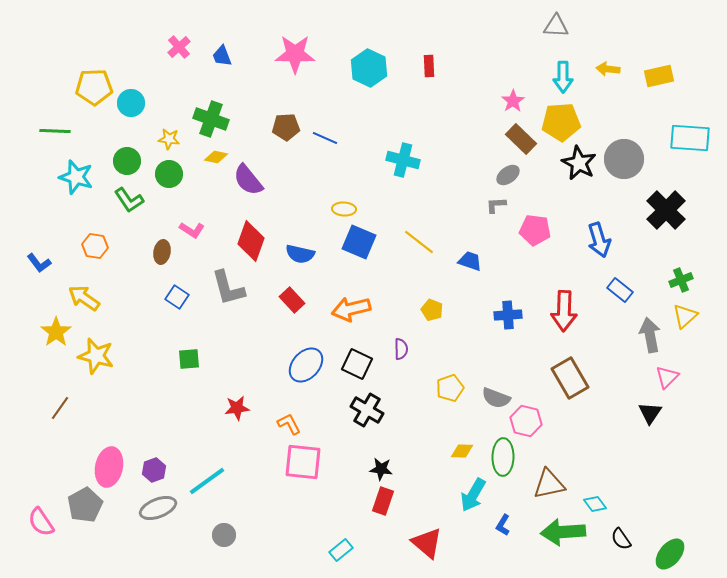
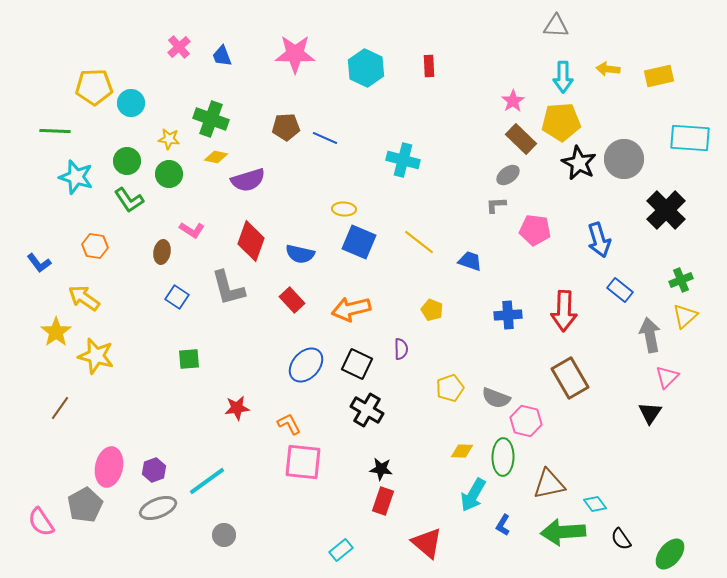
cyan hexagon at (369, 68): moved 3 px left
purple semicircle at (248, 180): rotated 68 degrees counterclockwise
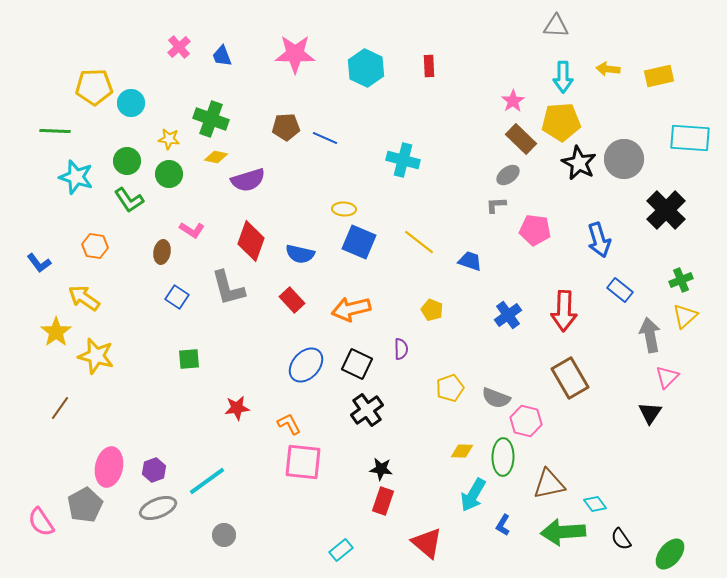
blue cross at (508, 315): rotated 32 degrees counterclockwise
black cross at (367, 410): rotated 24 degrees clockwise
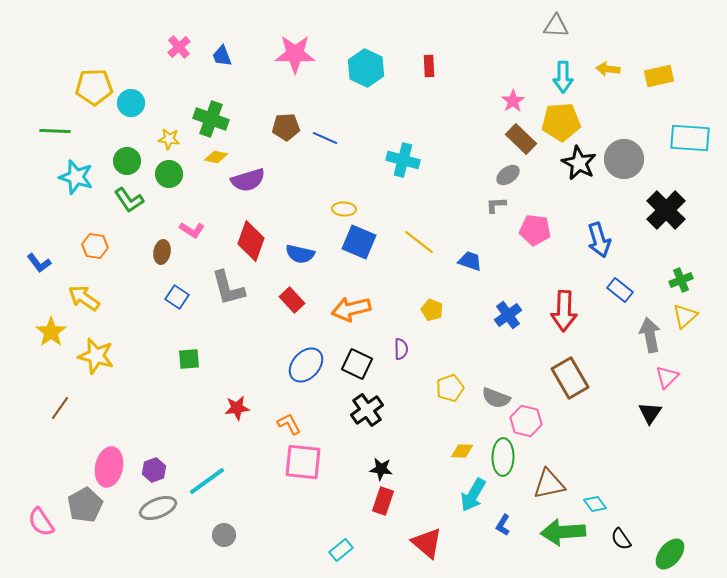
yellow star at (56, 332): moved 5 px left
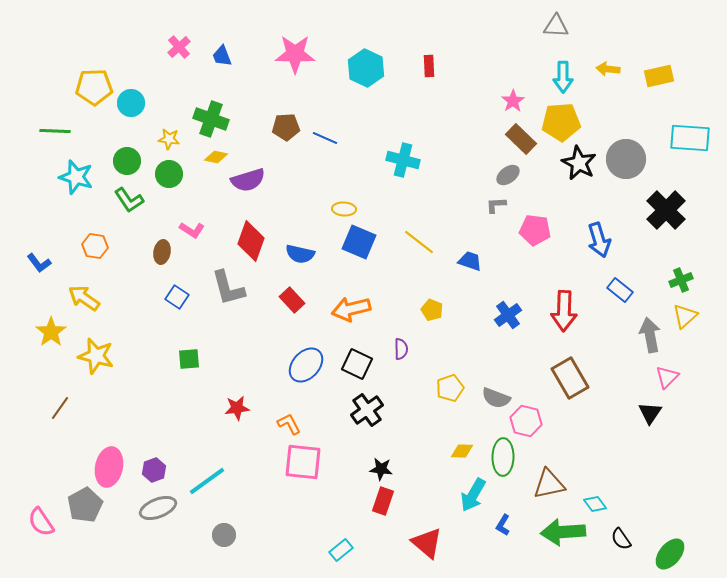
gray circle at (624, 159): moved 2 px right
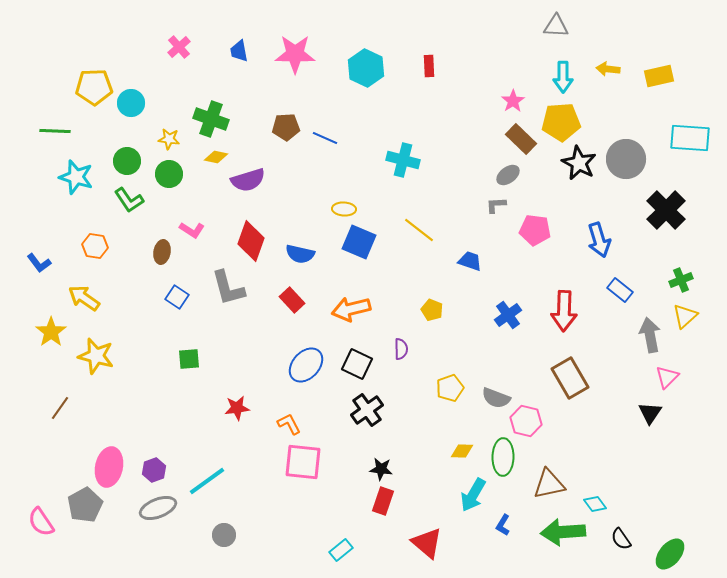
blue trapezoid at (222, 56): moved 17 px right, 5 px up; rotated 10 degrees clockwise
yellow line at (419, 242): moved 12 px up
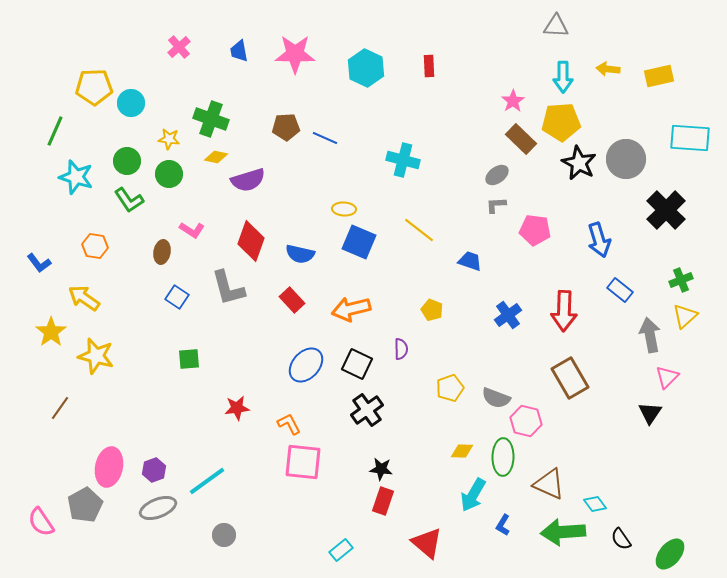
green line at (55, 131): rotated 68 degrees counterclockwise
gray ellipse at (508, 175): moved 11 px left
brown triangle at (549, 484): rotated 36 degrees clockwise
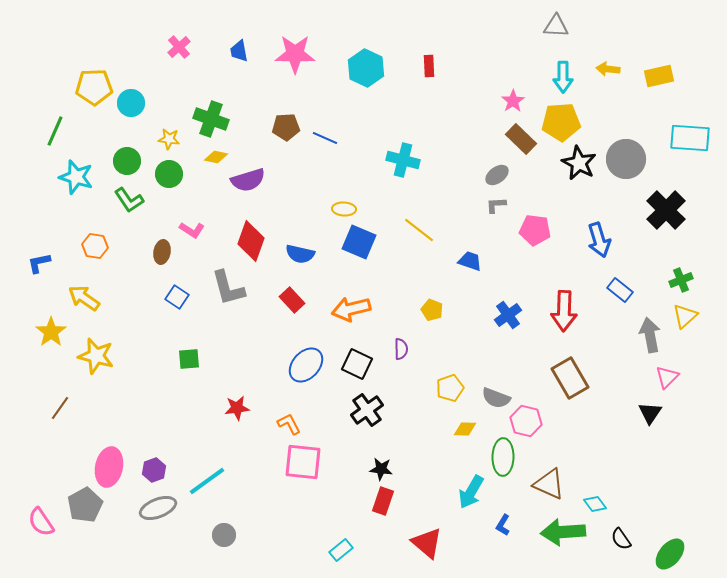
blue L-shape at (39, 263): rotated 115 degrees clockwise
yellow diamond at (462, 451): moved 3 px right, 22 px up
cyan arrow at (473, 495): moved 2 px left, 3 px up
